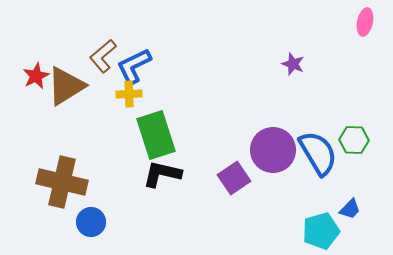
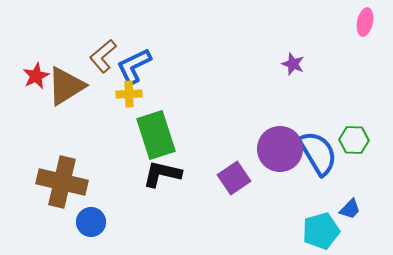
purple circle: moved 7 px right, 1 px up
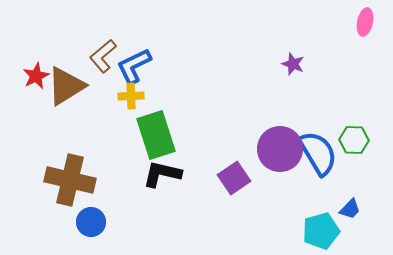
yellow cross: moved 2 px right, 2 px down
brown cross: moved 8 px right, 2 px up
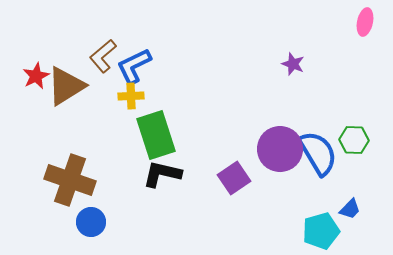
brown cross: rotated 6 degrees clockwise
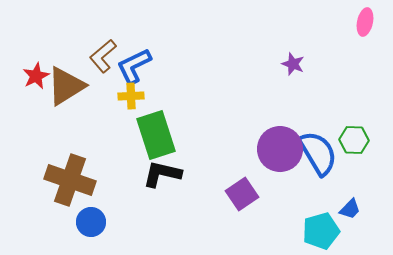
purple square: moved 8 px right, 16 px down
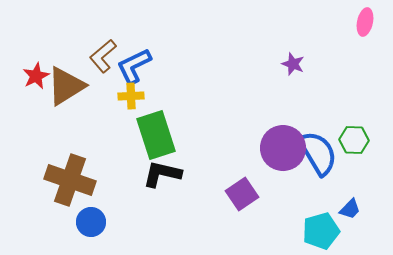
purple circle: moved 3 px right, 1 px up
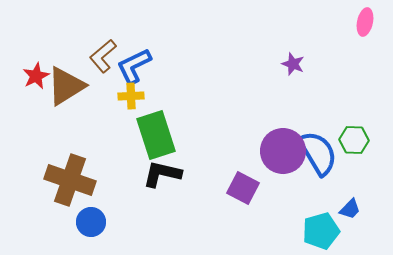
purple circle: moved 3 px down
purple square: moved 1 px right, 6 px up; rotated 28 degrees counterclockwise
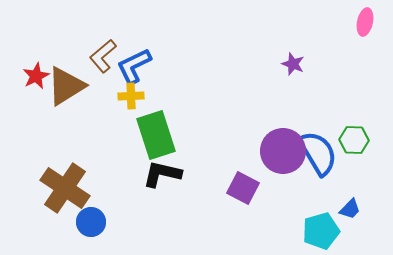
brown cross: moved 5 px left, 8 px down; rotated 15 degrees clockwise
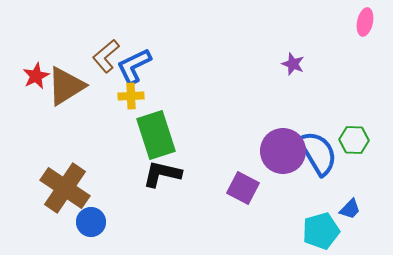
brown L-shape: moved 3 px right
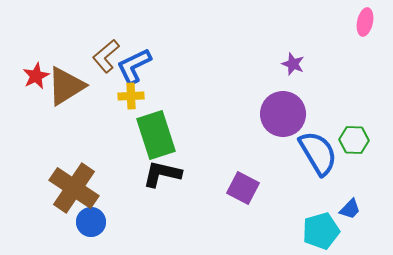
purple circle: moved 37 px up
brown cross: moved 9 px right
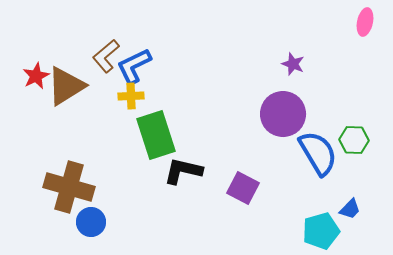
black L-shape: moved 21 px right, 3 px up
brown cross: moved 5 px left, 1 px up; rotated 18 degrees counterclockwise
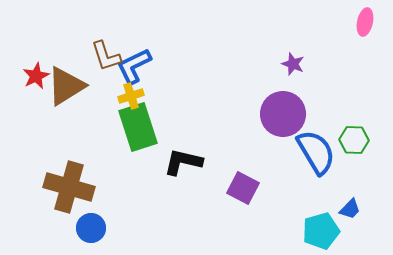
brown L-shape: rotated 68 degrees counterclockwise
yellow cross: rotated 15 degrees counterclockwise
green rectangle: moved 18 px left, 8 px up
blue semicircle: moved 2 px left, 1 px up
black L-shape: moved 9 px up
blue circle: moved 6 px down
